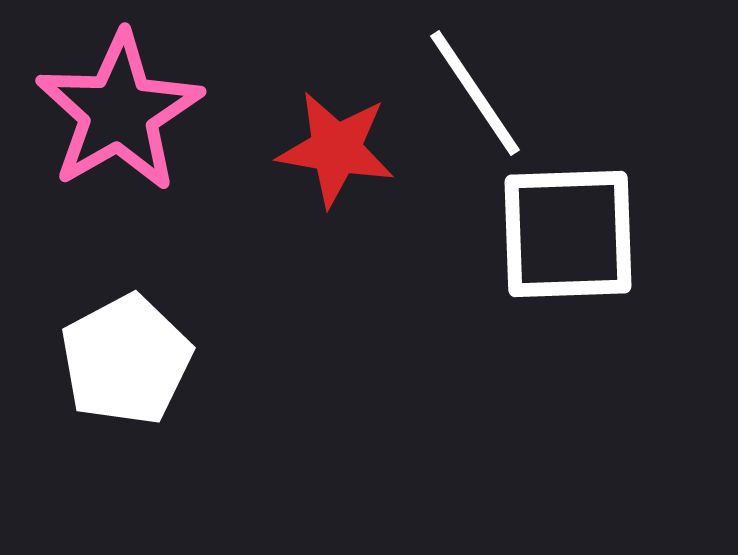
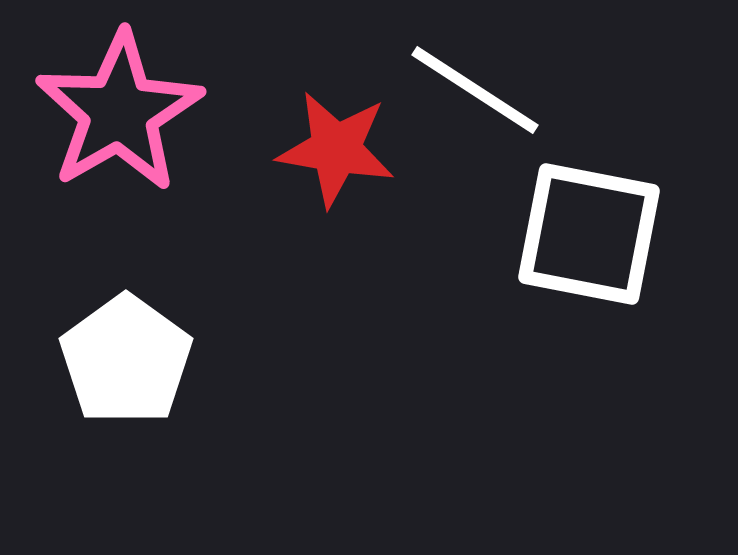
white line: moved 3 px up; rotated 23 degrees counterclockwise
white square: moved 21 px right; rotated 13 degrees clockwise
white pentagon: rotated 8 degrees counterclockwise
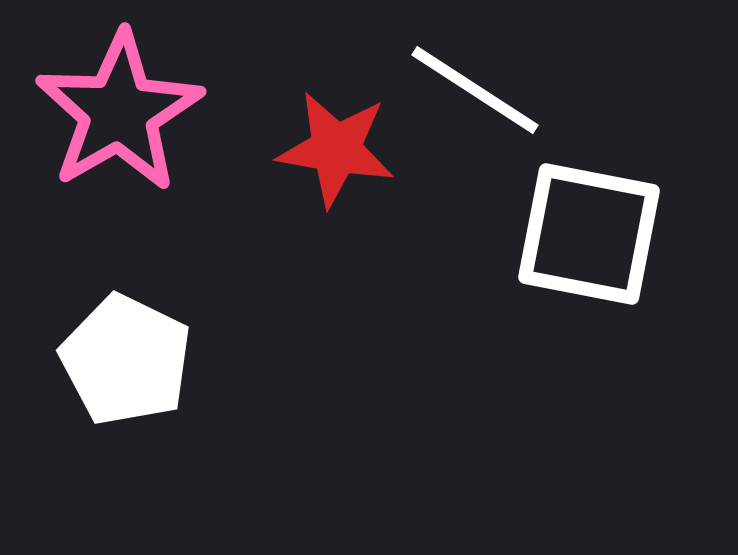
white pentagon: rotated 10 degrees counterclockwise
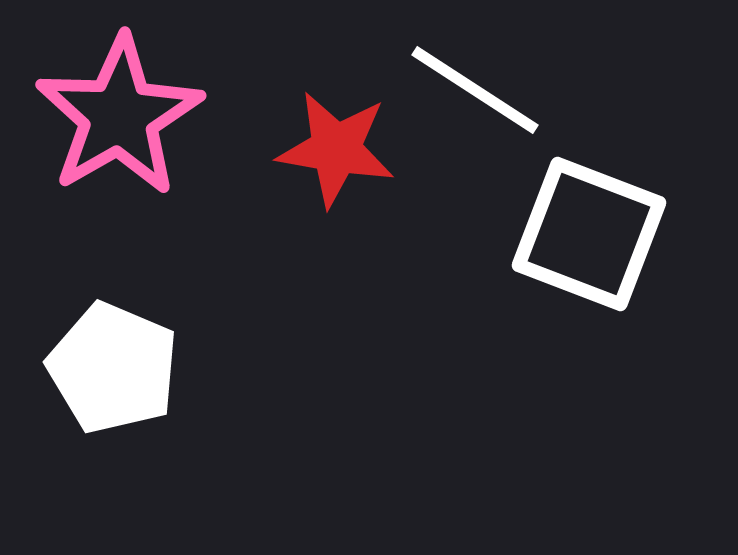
pink star: moved 4 px down
white square: rotated 10 degrees clockwise
white pentagon: moved 13 px left, 8 px down; rotated 3 degrees counterclockwise
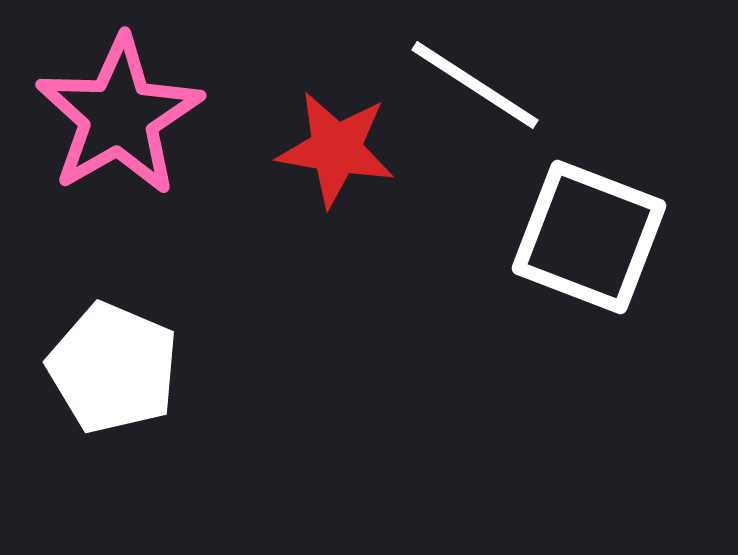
white line: moved 5 px up
white square: moved 3 px down
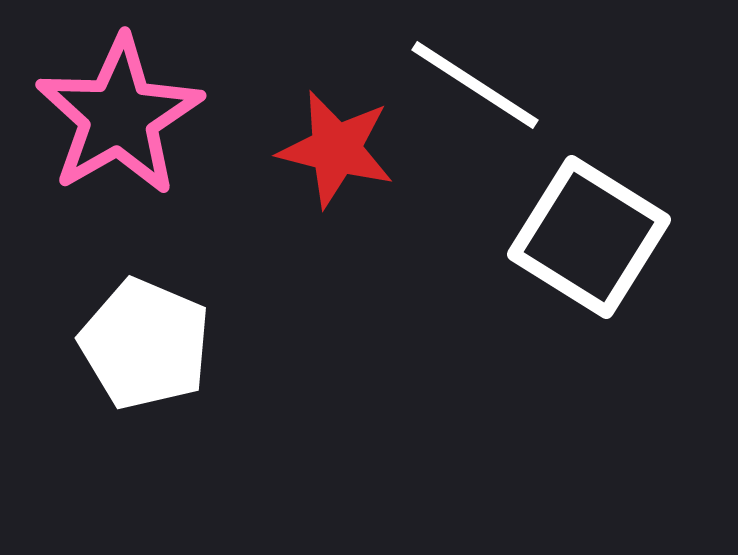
red star: rotated 4 degrees clockwise
white square: rotated 11 degrees clockwise
white pentagon: moved 32 px right, 24 px up
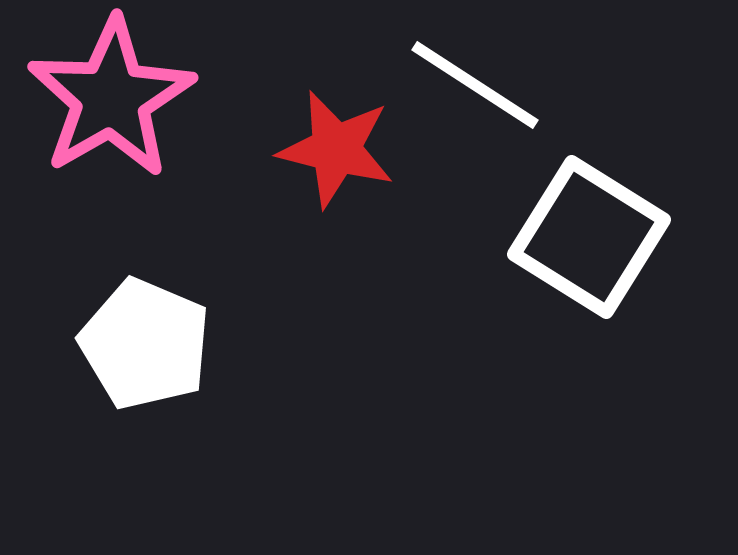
pink star: moved 8 px left, 18 px up
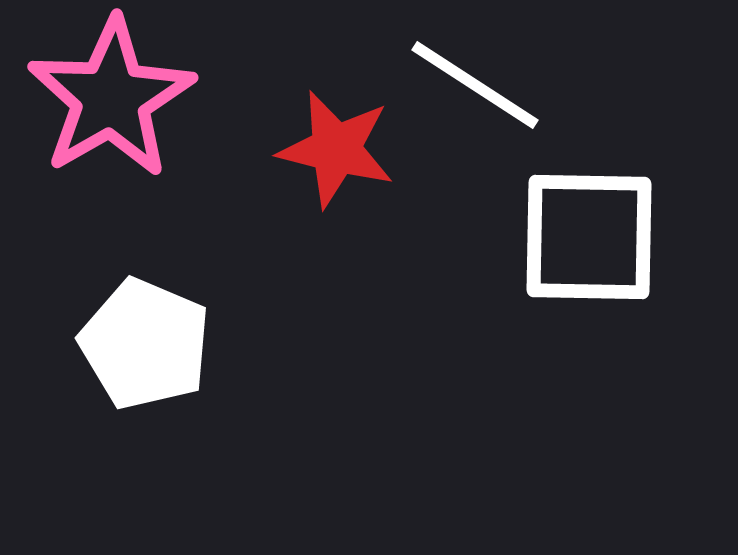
white square: rotated 31 degrees counterclockwise
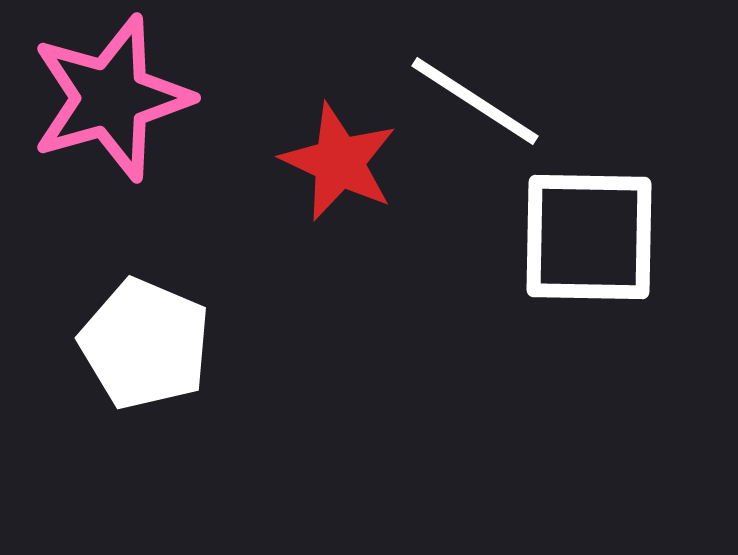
white line: moved 16 px down
pink star: rotated 14 degrees clockwise
red star: moved 3 px right, 13 px down; rotated 11 degrees clockwise
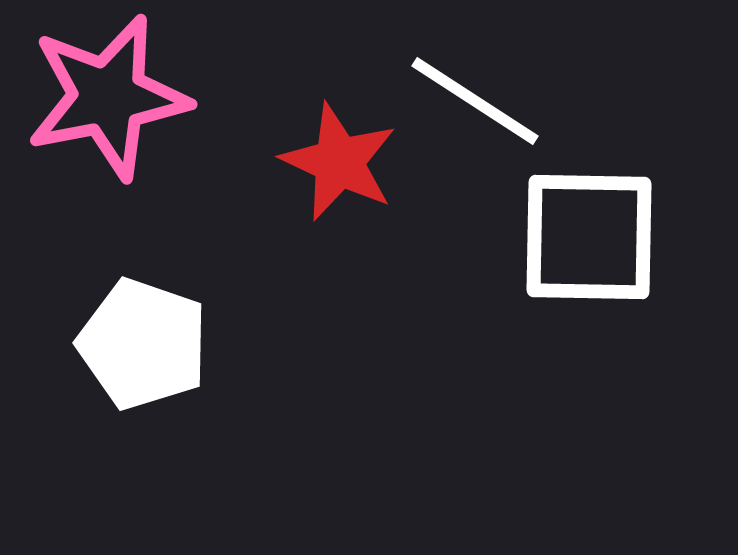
pink star: moved 3 px left, 1 px up; rotated 5 degrees clockwise
white pentagon: moved 2 px left; rotated 4 degrees counterclockwise
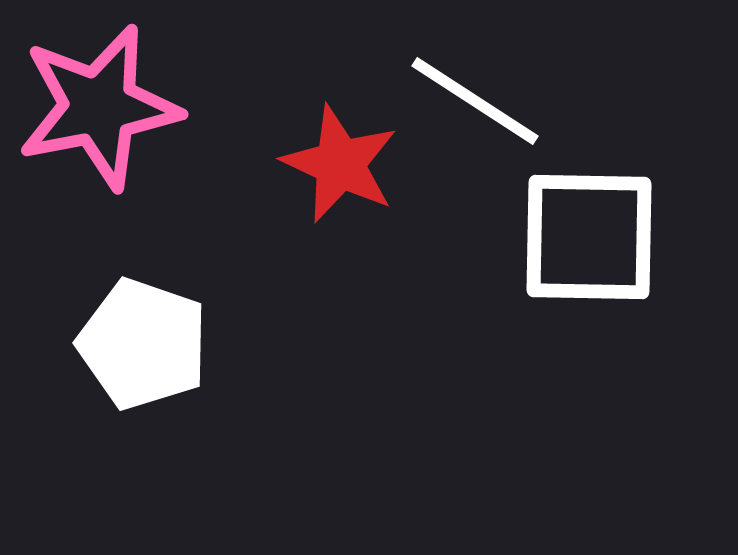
pink star: moved 9 px left, 10 px down
red star: moved 1 px right, 2 px down
